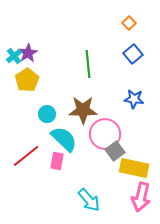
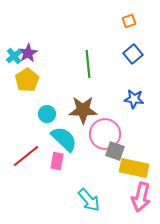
orange square: moved 2 px up; rotated 24 degrees clockwise
gray square: rotated 36 degrees counterclockwise
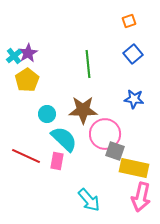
red line: rotated 64 degrees clockwise
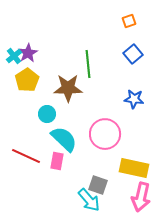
brown star: moved 15 px left, 22 px up
gray square: moved 17 px left, 34 px down
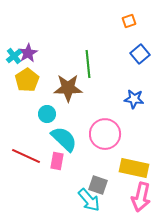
blue square: moved 7 px right
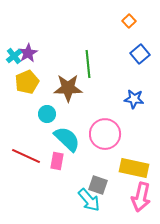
orange square: rotated 24 degrees counterclockwise
yellow pentagon: moved 2 px down; rotated 10 degrees clockwise
cyan semicircle: moved 3 px right
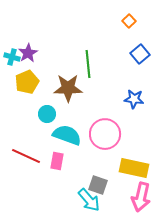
cyan cross: moved 2 px left, 1 px down; rotated 35 degrees counterclockwise
cyan semicircle: moved 4 px up; rotated 24 degrees counterclockwise
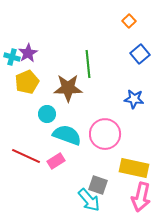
pink rectangle: moved 1 px left; rotated 48 degrees clockwise
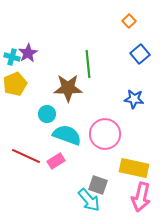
yellow pentagon: moved 12 px left, 2 px down
